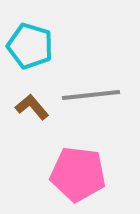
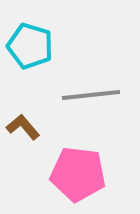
brown L-shape: moved 9 px left, 20 px down
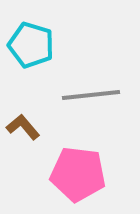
cyan pentagon: moved 1 px right, 1 px up
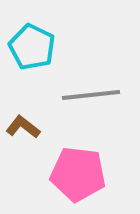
cyan pentagon: moved 1 px right, 2 px down; rotated 9 degrees clockwise
brown L-shape: rotated 12 degrees counterclockwise
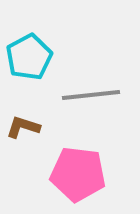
cyan pentagon: moved 3 px left, 10 px down; rotated 18 degrees clockwise
brown L-shape: rotated 20 degrees counterclockwise
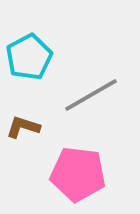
gray line: rotated 24 degrees counterclockwise
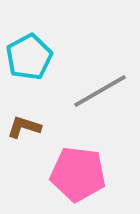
gray line: moved 9 px right, 4 px up
brown L-shape: moved 1 px right
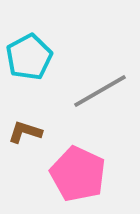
brown L-shape: moved 1 px right, 5 px down
pink pentagon: rotated 18 degrees clockwise
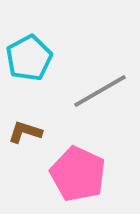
cyan pentagon: moved 1 px down
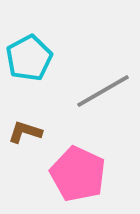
gray line: moved 3 px right
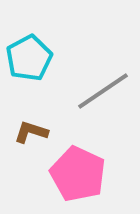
gray line: rotated 4 degrees counterclockwise
brown L-shape: moved 6 px right
